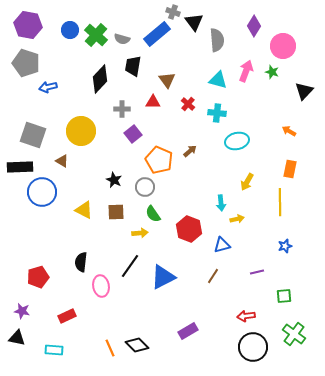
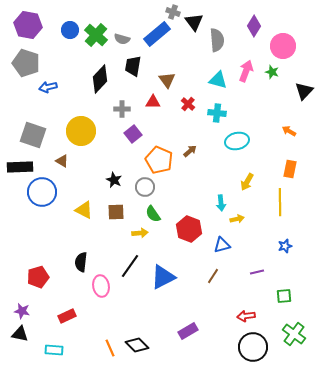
black triangle at (17, 338): moved 3 px right, 4 px up
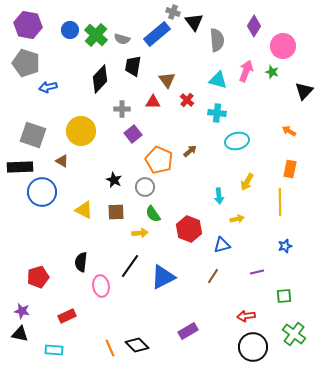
red cross at (188, 104): moved 1 px left, 4 px up
cyan arrow at (221, 203): moved 2 px left, 7 px up
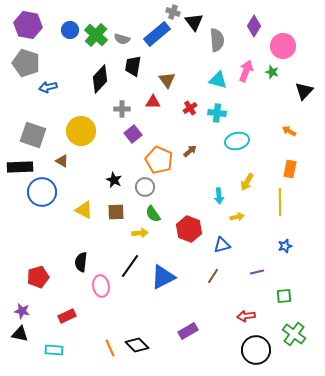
red cross at (187, 100): moved 3 px right, 8 px down; rotated 16 degrees clockwise
yellow arrow at (237, 219): moved 2 px up
black circle at (253, 347): moved 3 px right, 3 px down
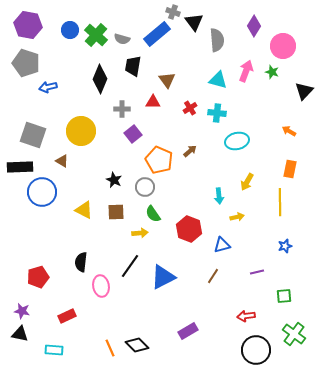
black diamond at (100, 79): rotated 20 degrees counterclockwise
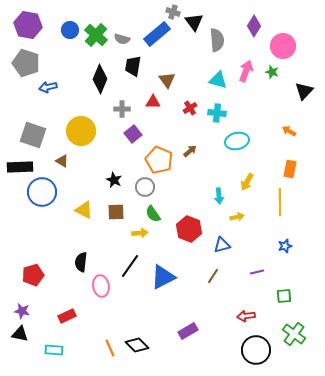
red pentagon at (38, 277): moved 5 px left, 2 px up
